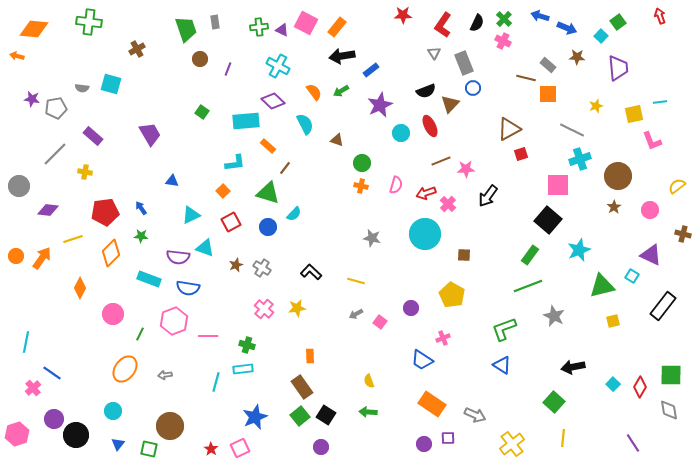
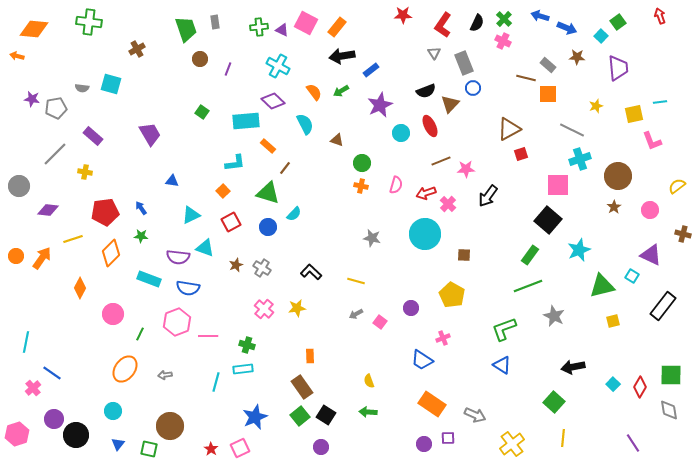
pink hexagon at (174, 321): moved 3 px right, 1 px down
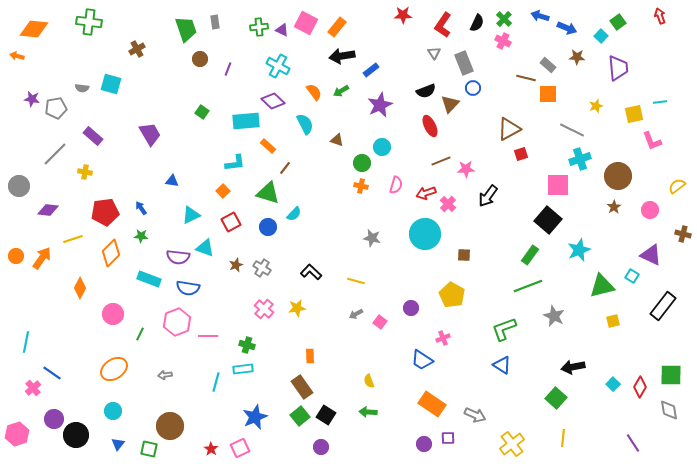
cyan circle at (401, 133): moved 19 px left, 14 px down
orange ellipse at (125, 369): moved 11 px left; rotated 20 degrees clockwise
green square at (554, 402): moved 2 px right, 4 px up
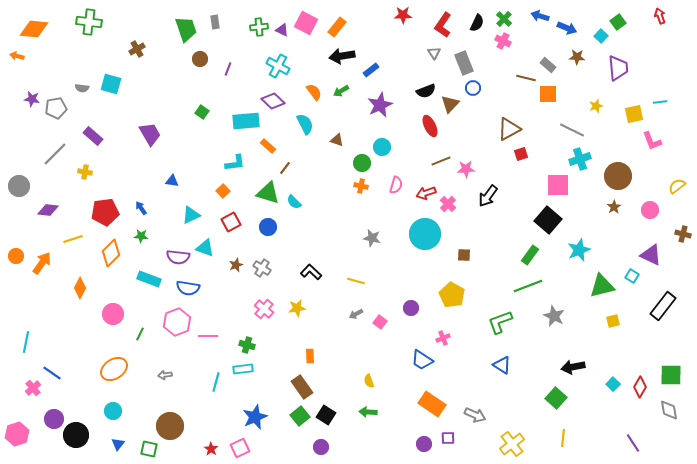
cyan semicircle at (294, 214): moved 12 px up; rotated 91 degrees clockwise
orange arrow at (42, 258): moved 5 px down
green L-shape at (504, 329): moved 4 px left, 7 px up
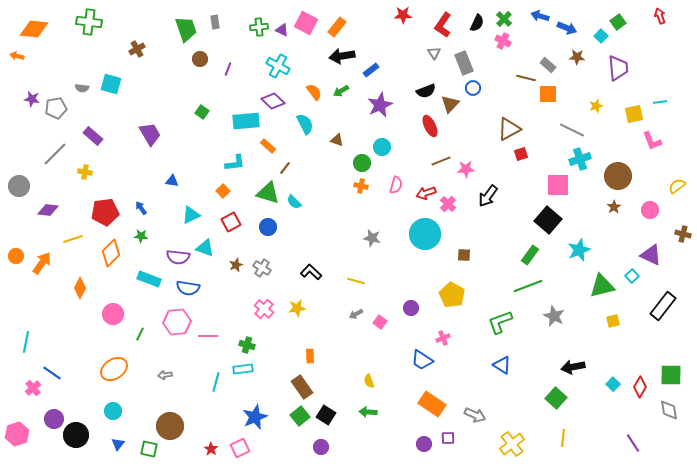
cyan square at (632, 276): rotated 16 degrees clockwise
pink hexagon at (177, 322): rotated 16 degrees clockwise
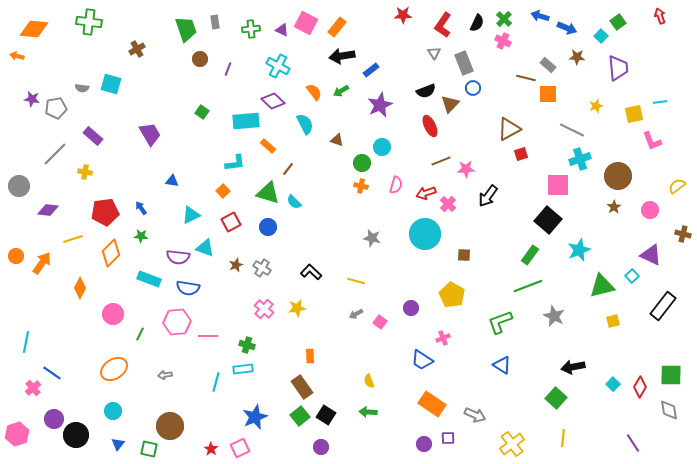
green cross at (259, 27): moved 8 px left, 2 px down
brown line at (285, 168): moved 3 px right, 1 px down
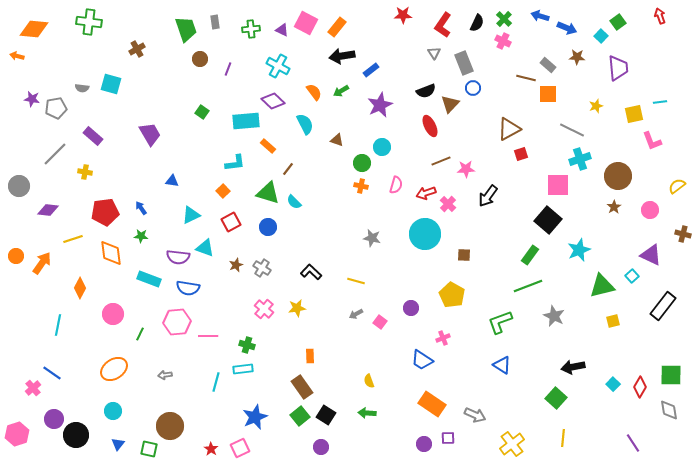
orange diamond at (111, 253): rotated 52 degrees counterclockwise
cyan line at (26, 342): moved 32 px right, 17 px up
green arrow at (368, 412): moved 1 px left, 1 px down
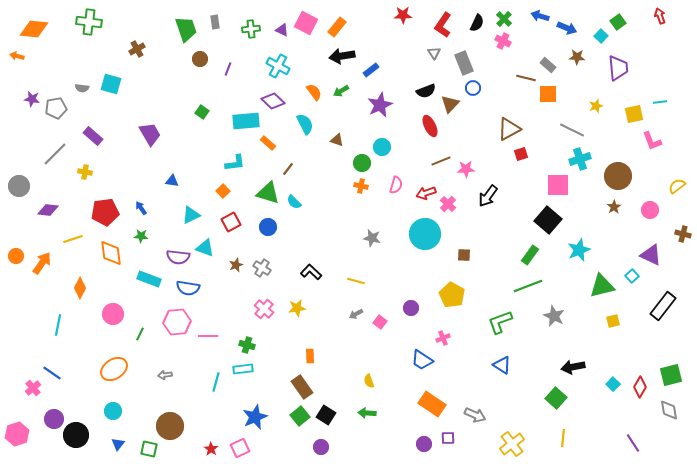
orange rectangle at (268, 146): moved 3 px up
green square at (671, 375): rotated 15 degrees counterclockwise
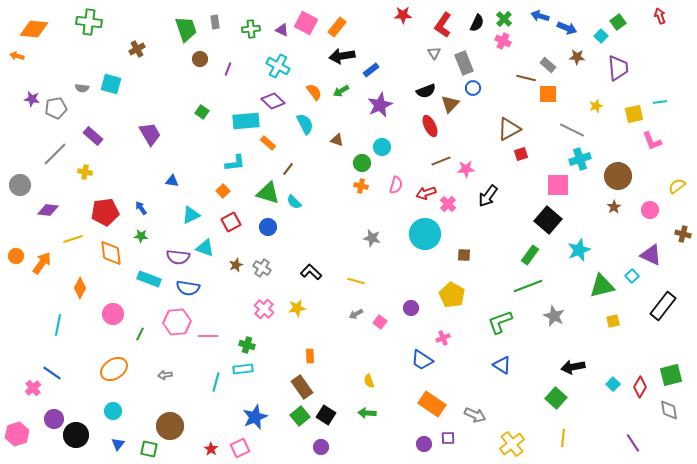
gray circle at (19, 186): moved 1 px right, 1 px up
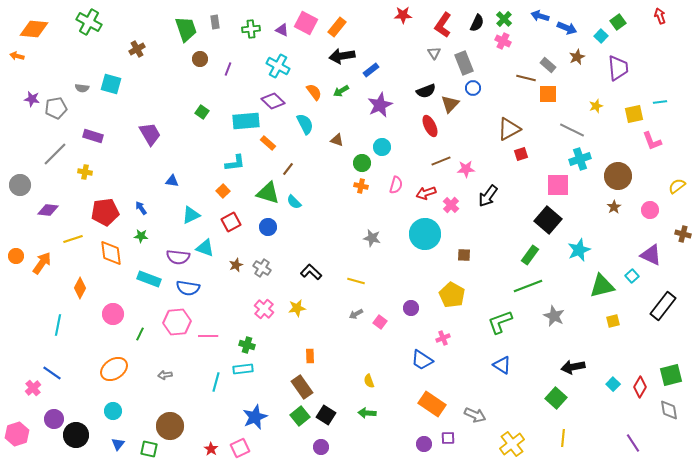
green cross at (89, 22): rotated 20 degrees clockwise
brown star at (577, 57): rotated 28 degrees counterclockwise
purple rectangle at (93, 136): rotated 24 degrees counterclockwise
pink cross at (448, 204): moved 3 px right, 1 px down
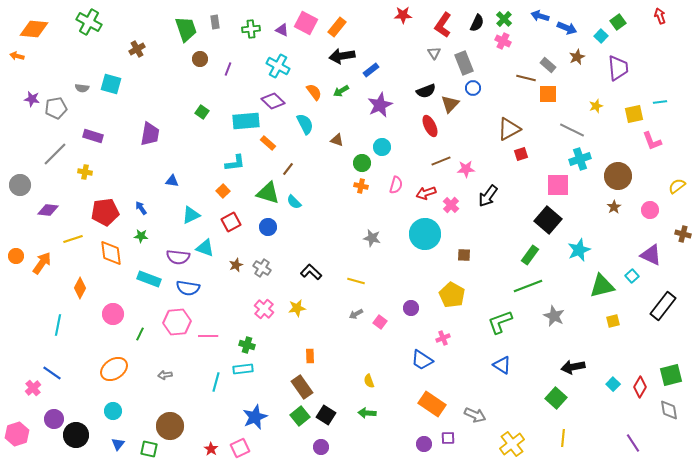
purple trapezoid at (150, 134): rotated 40 degrees clockwise
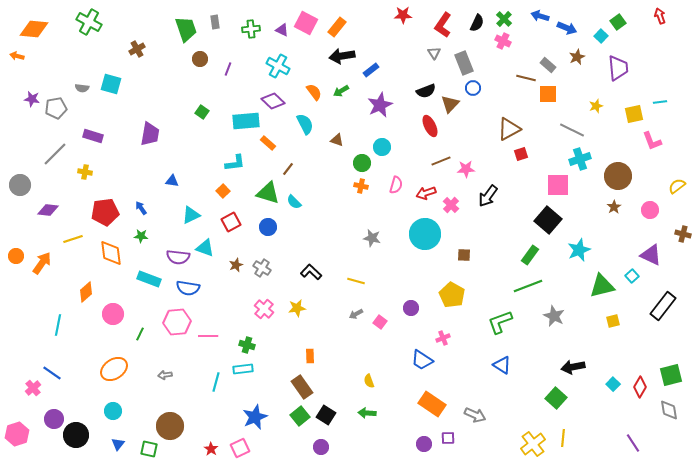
orange diamond at (80, 288): moved 6 px right, 4 px down; rotated 20 degrees clockwise
yellow cross at (512, 444): moved 21 px right
